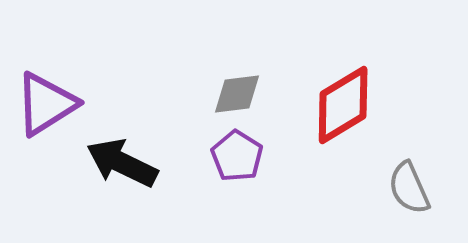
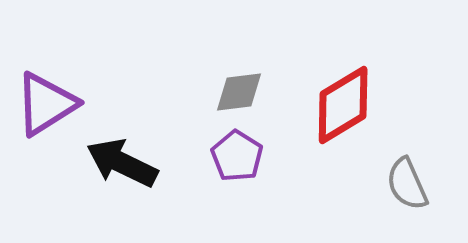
gray diamond: moved 2 px right, 2 px up
gray semicircle: moved 2 px left, 4 px up
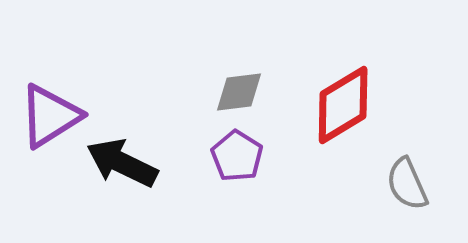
purple triangle: moved 4 px right, 12 px down
